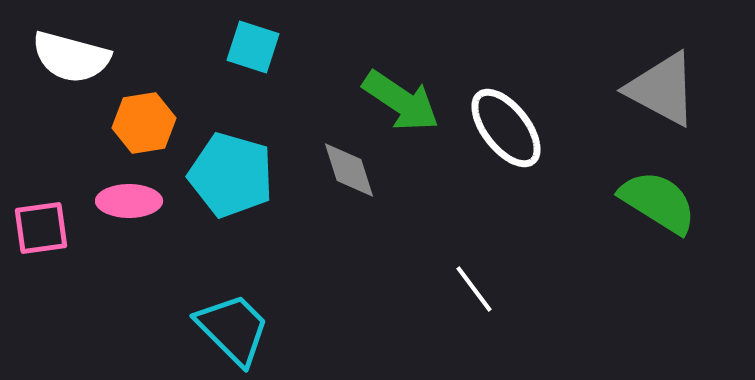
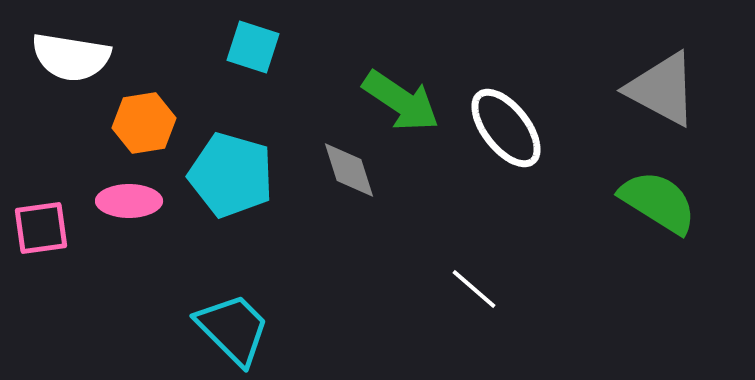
white semicircle: rotated 6 degrees counterclockwise
white line: rotated 12 degrees counterclockwise
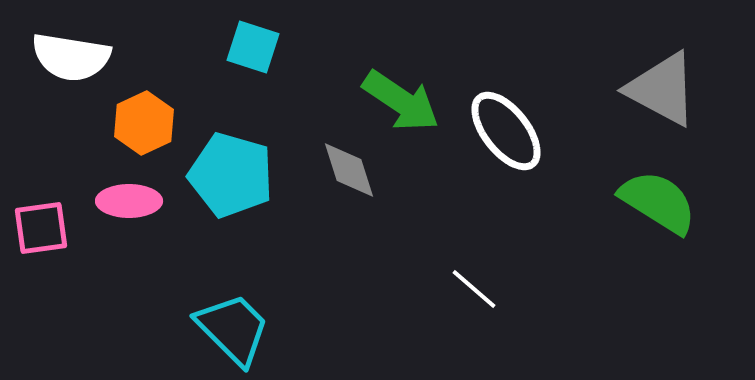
orange hexagon: rotated 16 degrees counterclockwise
white ellipse: moved 3 px down
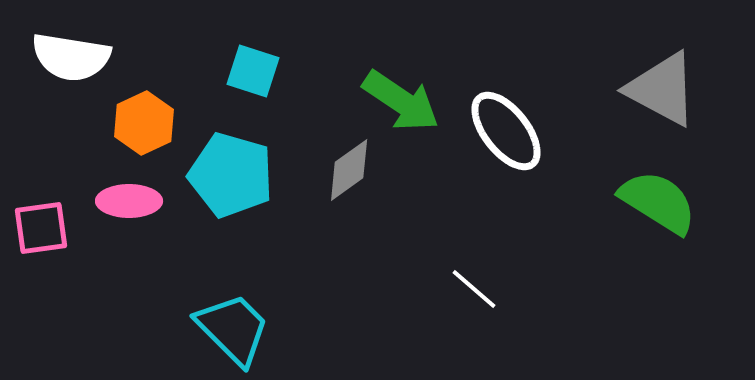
cyan square: moved 24 px down
gray diamond: rotated 72 degrees clockwise
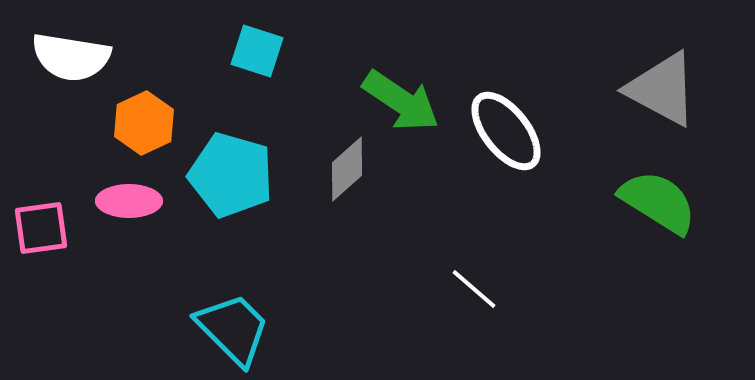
cyan square: moved 4 px right, 20 px up
gray diamond: moved 2 px left, 1 px up; rotated 6 degrees counterclockwise
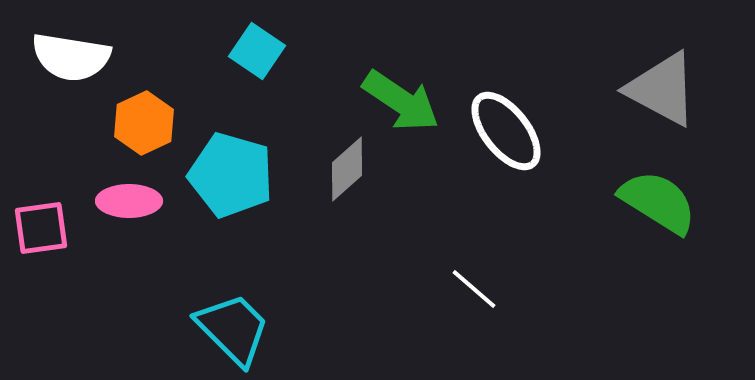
cyan square: rotated 16 degrees clockwise
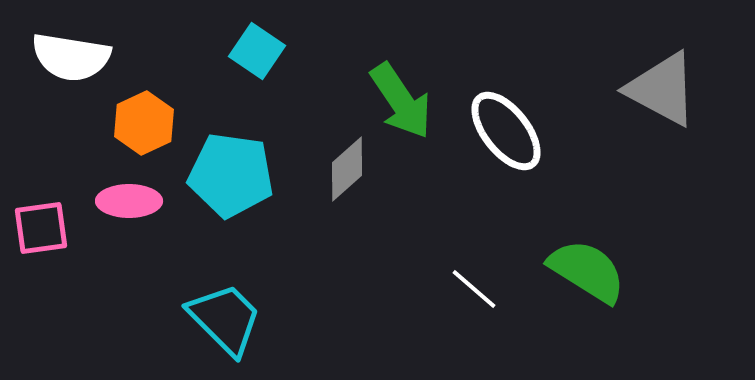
green arrow: rotated 22 degrees clockwise
cyan pentagon: rotated 8 degrees counterclockwise
green semicircle: moved 71 px left, 69 px down
cyan trapezoid: moved 8 px left, 10 px up
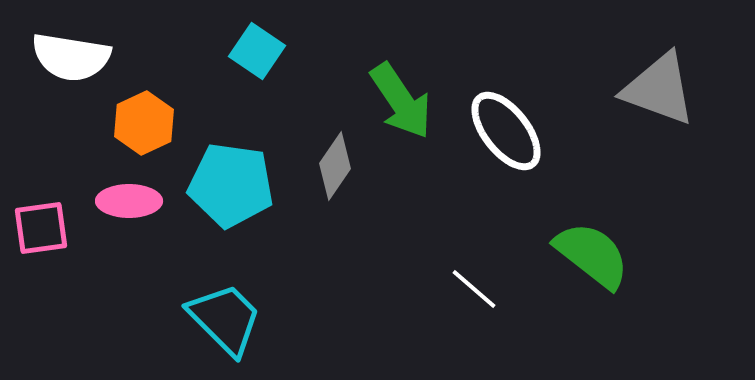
gray triangle: moved 3 px left; rotated 8 degrees counterclockwise
gray diamond: moved 12 px left, 3 px up; rotated 14 degrees counterclockwise
cyan pentagon: moved 10 px down
green semicircle: moved 5 px right, 16 px up; rotated 6 degrees clockwise
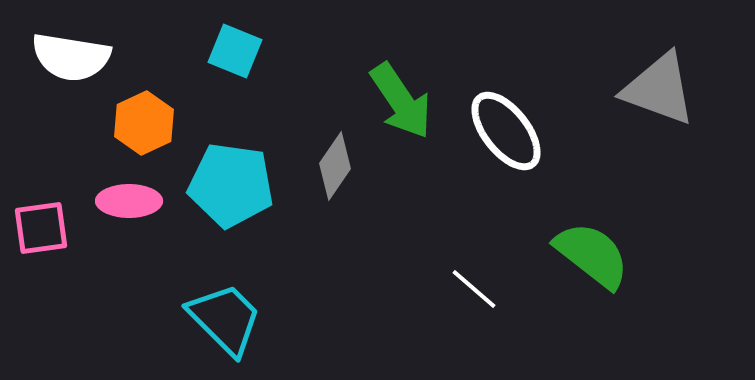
cyan square: moved 22 px left; rotated 12 degrees counterclockwise
